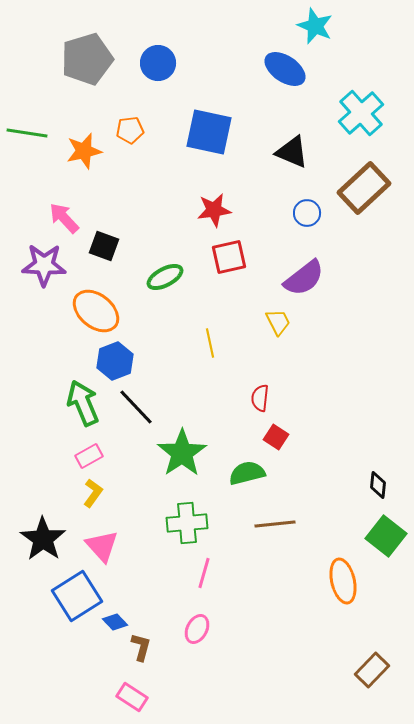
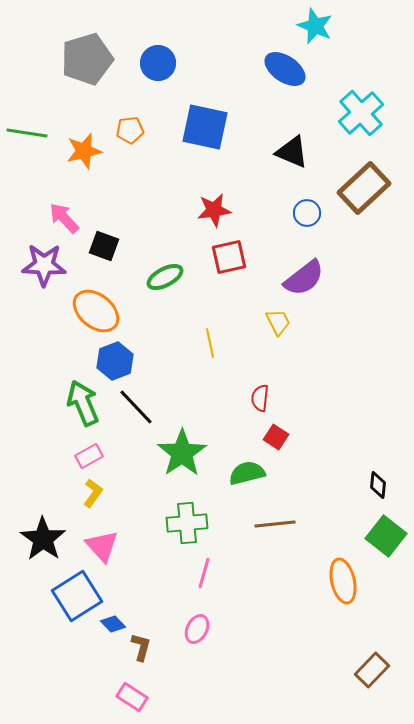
blue square at (209, 132): moved 4 px left, 5 px up
blue diamond at (115, 622): moved 2 px left, 2 px down
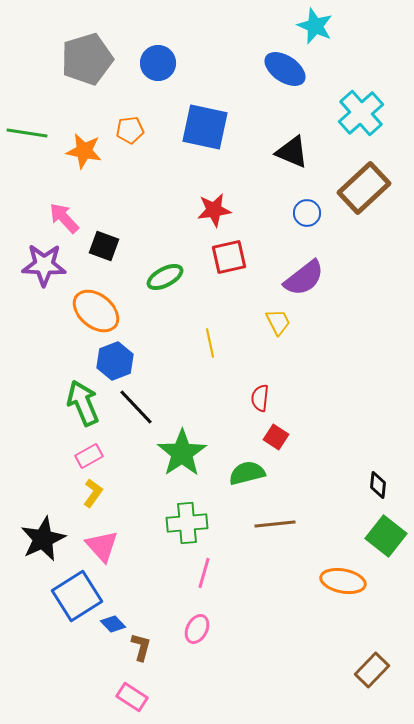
orange star at (84, 151): rotated 24 degrees clockwise
black star at (43, 539): rotated 12 degrees clockwise
orange ellipse at (343, 581): rotated 66 degrees counterclockwise
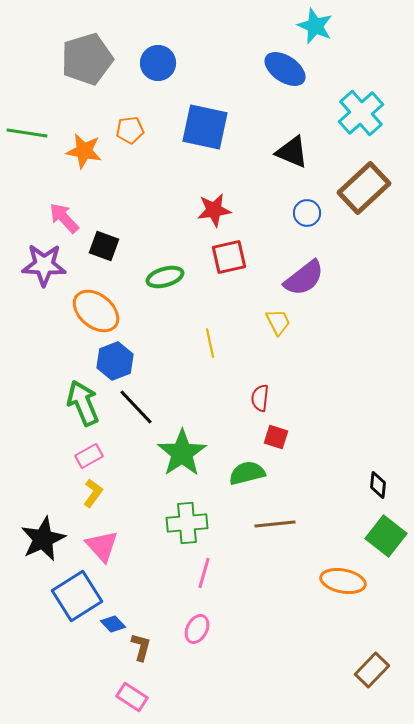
green ellipse at (165, 277): rotated 12 degrees clockwise
red square at (276, 437): rotated 15 degrees counterclockwise
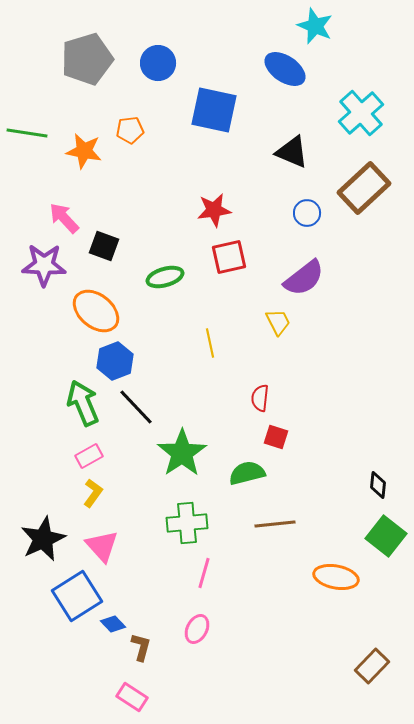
blue square at (205, 127): moved 9 px right, 17 px up
orange ellipse at (343, 581): moved 7 px left, 4 px up
brown rectangle at (372, 670): moved 4 px up
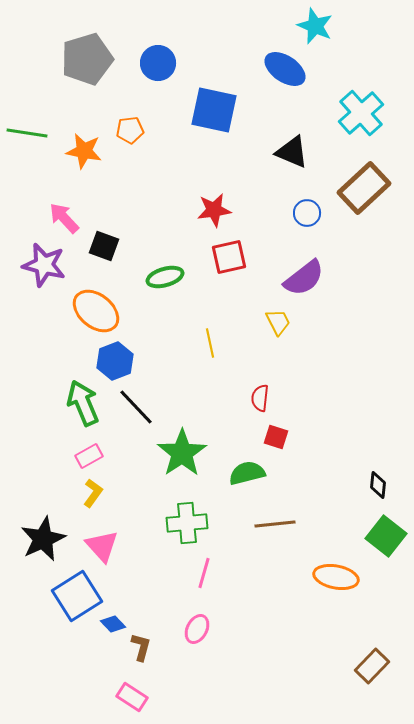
purple star at (44, 265): rotated 12 degrees clockwise
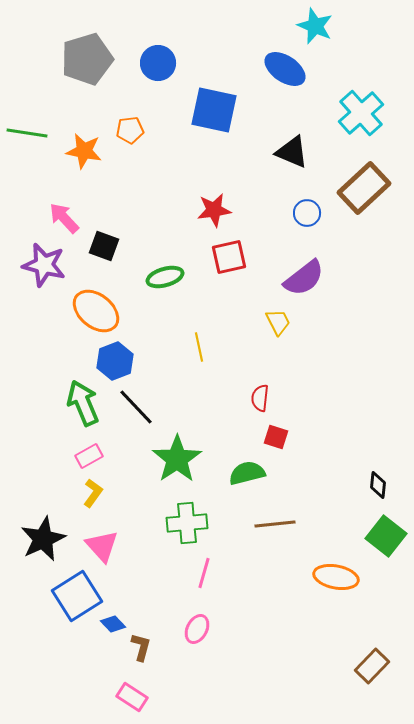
yellow line at (210, 343): moved 11 px left, 4 px down
green star at (182, 453): moved 5 px left, 6 px down
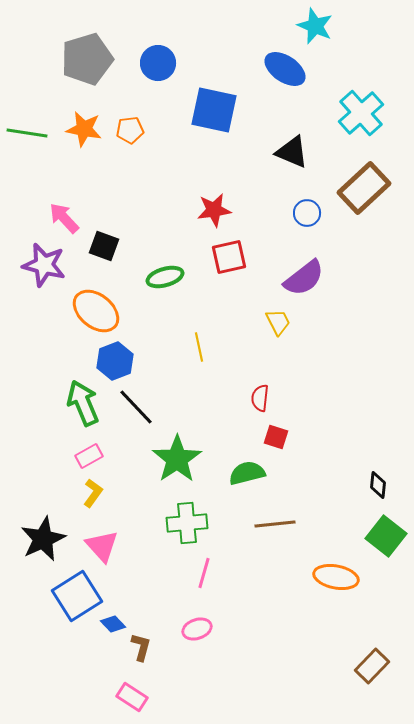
orange star at (84, 151): moved 22 px up
pink ellipse at (197, 629): rotated 44 degrees clockwise
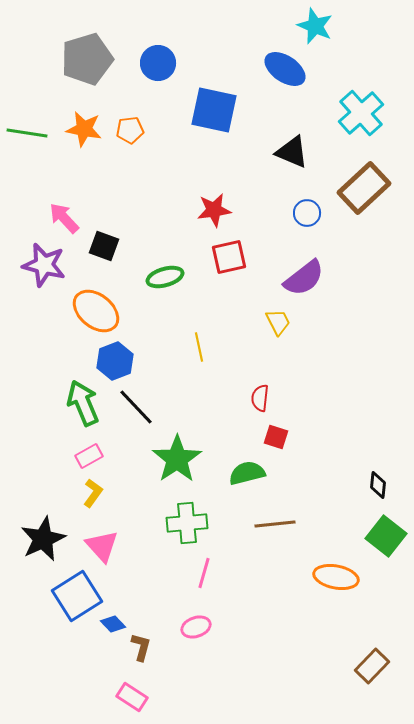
pink ellipse at (197, 629): moved 1 px left, 2 px up
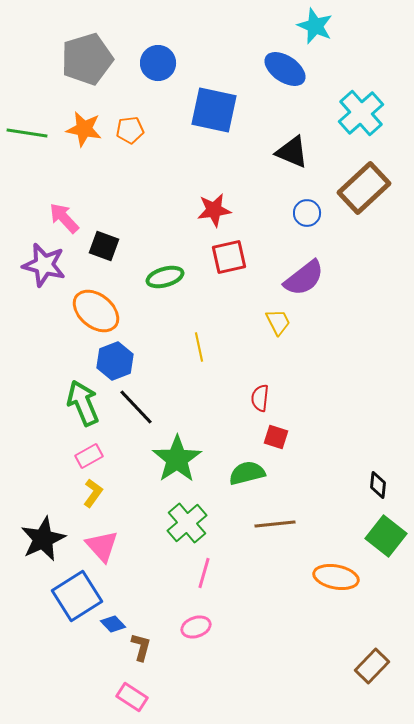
green cross at (187, 523): rotated 36 degrees counterclockwise
